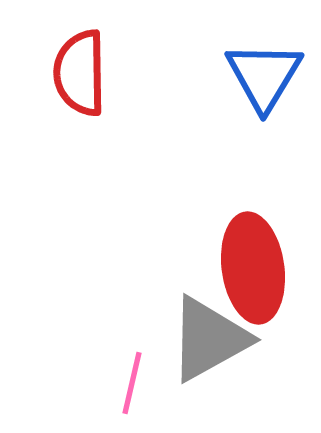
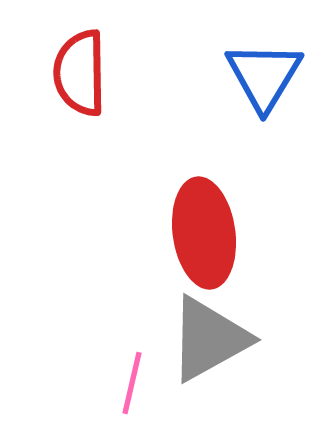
red ellipse: moved 49 px left, 35 px up
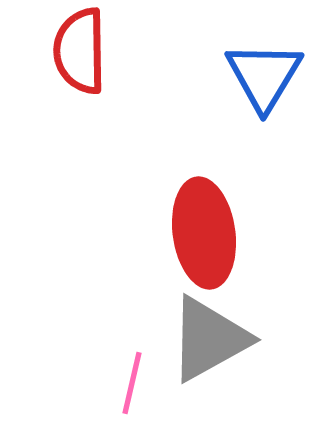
red semicircle: moved 22 px up
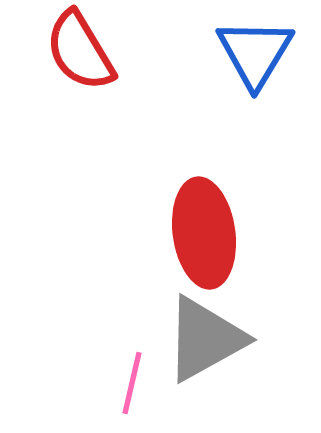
red semicircle: rotated 30 degrees counterclockwise
blue triangle: moved 9 px left, 23 px up
gray triangle: moved 4 px left
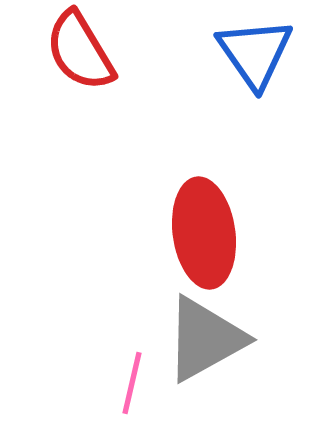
blue triangle: rotated 6 degrees counterclockwise
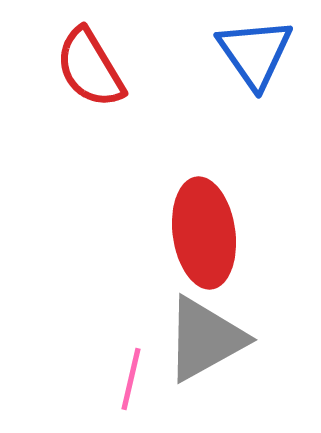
red semicircle: moved 10 px right, 17 px down
pink line: moved 1 px left, 4 px up
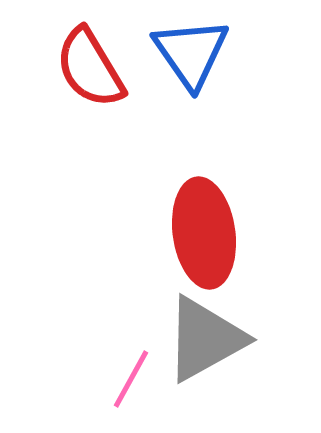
blue triangle: moved 64 px left
pink line: rotated 16 degrees clockwise
